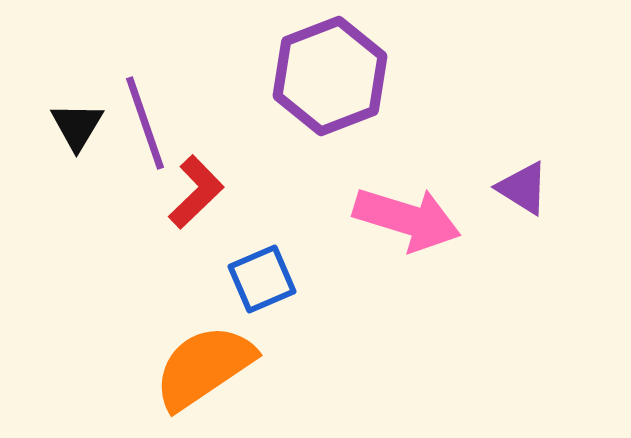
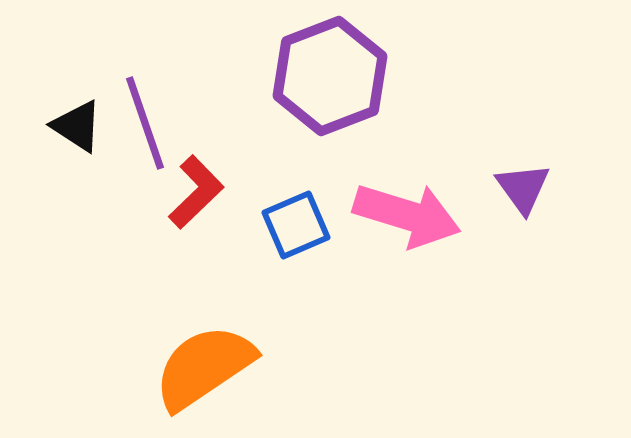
black triangle: rotated 28 degrees counterclockwise
purple triangle: rotated 22 degrees clockwise
pink arrow: moved 4 px up
blue square: moved 34 px right, 54 px up
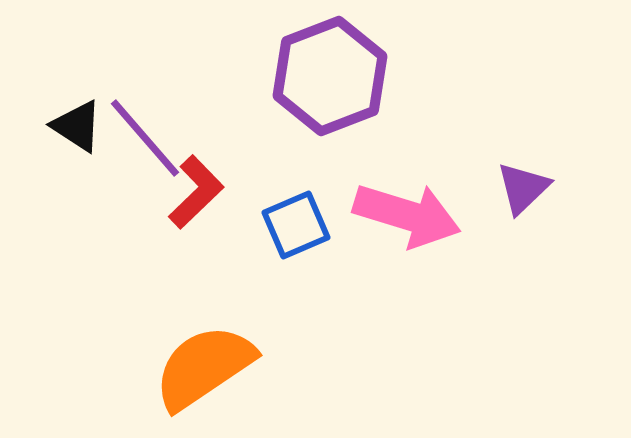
purple line: moved 15 px down; rotated 22 degrees counterclockwise
purple triangle: rotated 22 degrees clockwise
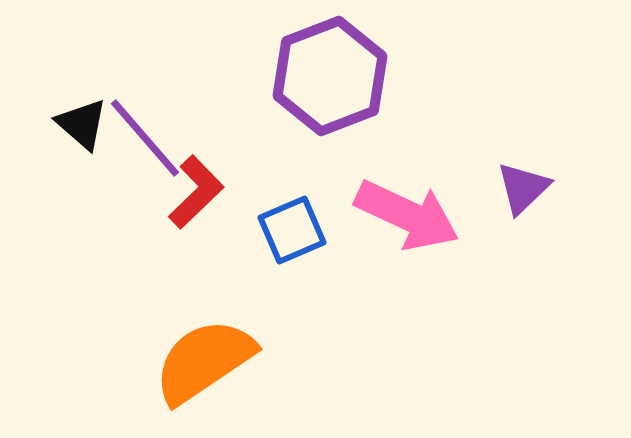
black triangle: moved 5 px right, 2 px up; rotated 8 degrees clockwise
pink arrow: rotated 8 degrees clockwise
blue square: moved 4 px left, 5 px down
orange semicircle: moved 6 px up
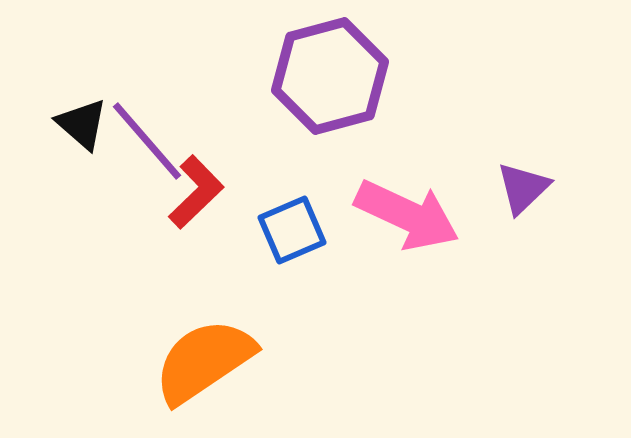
purple hexagon: rotated 6 degrees clockwise
purple line: moved 2 px right, 3 px down
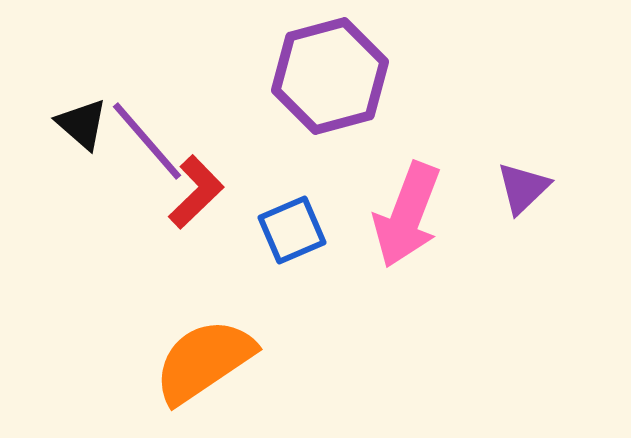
pink arrow: rotated 86 degrees clockwise
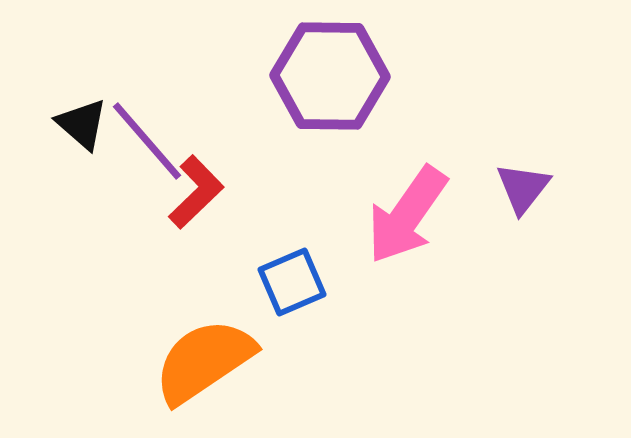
purple hexagon: rotated 16 degrees clockwise
purple triangle: rotated 8 degrees counterclockwise
pink arrow: rotated 14 degrees clockwise
blue square: moved 52 px down
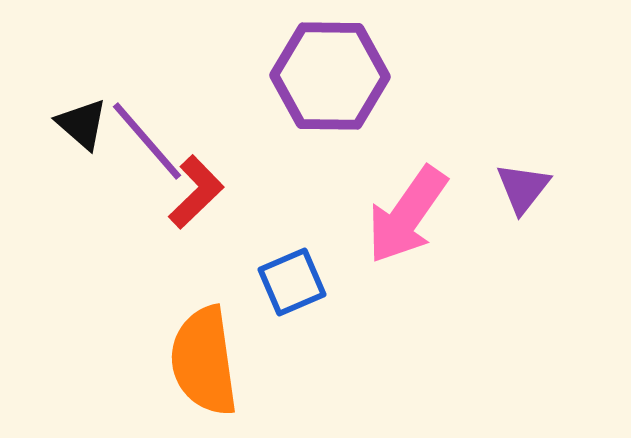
orange semicircle: rotated 64 degrees counterclockwise
